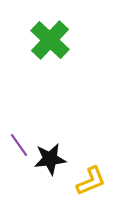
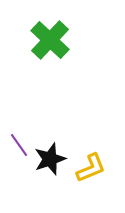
black star: rotated 12 degrees counterclockwise
yellow L-shape: moved 13 px up
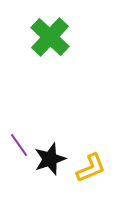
green cross: moved 3 px up
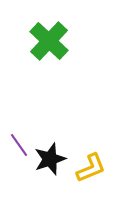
green cross: moved 1 px left, 4 px down
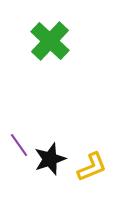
green cross: moved 1 px right
yellow L-shape: moved 1 px right, 1 px up
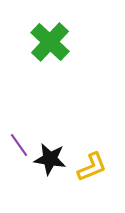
green cross: moved 1 px down
black star: rotated 28 degrees clockwise
